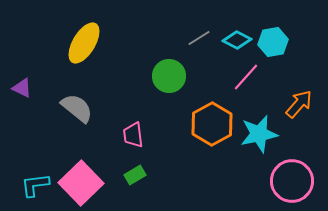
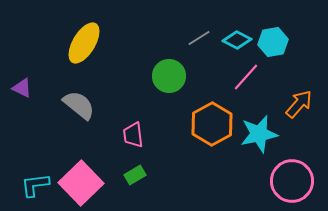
gray semicircle: moved 2 px right, 3 px up
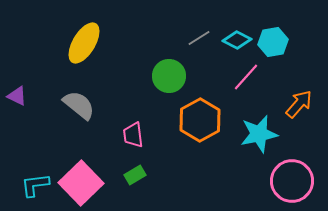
purple triangle: moved 5 px left, 8 px down
orange hexagon: moved 12 px left, 4 px up
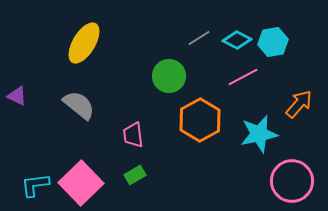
pink line: moved 3 px left; rotated 20 degrees clockwise
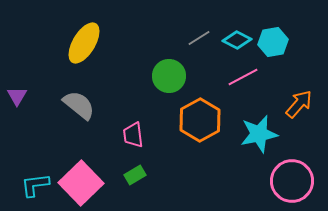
purple triangle: rotated 35 degrees clockwise
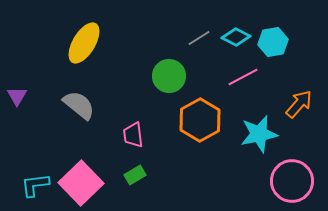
cyan diamond: moved 1 px left, 3 px up
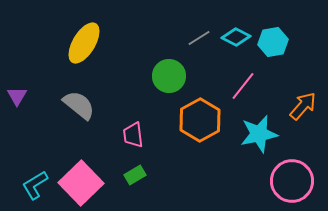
pink line: moved 9 px down; rotated 24 degrees counterclockwise
orange arrow: moved 4 px right, 2 px down
cyan L-shape: rotated 24 degrees counterclockwise
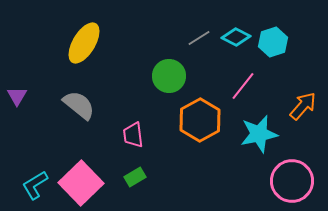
cyan hexagon: rotated 8 degrees counterclockwise
green rectangle: moved 2 px down
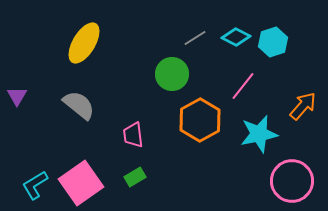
gray line: moved 4 px left
green circle: moved 3 px right, 2 px up
pink square: rotated 9 degrees clockwise
